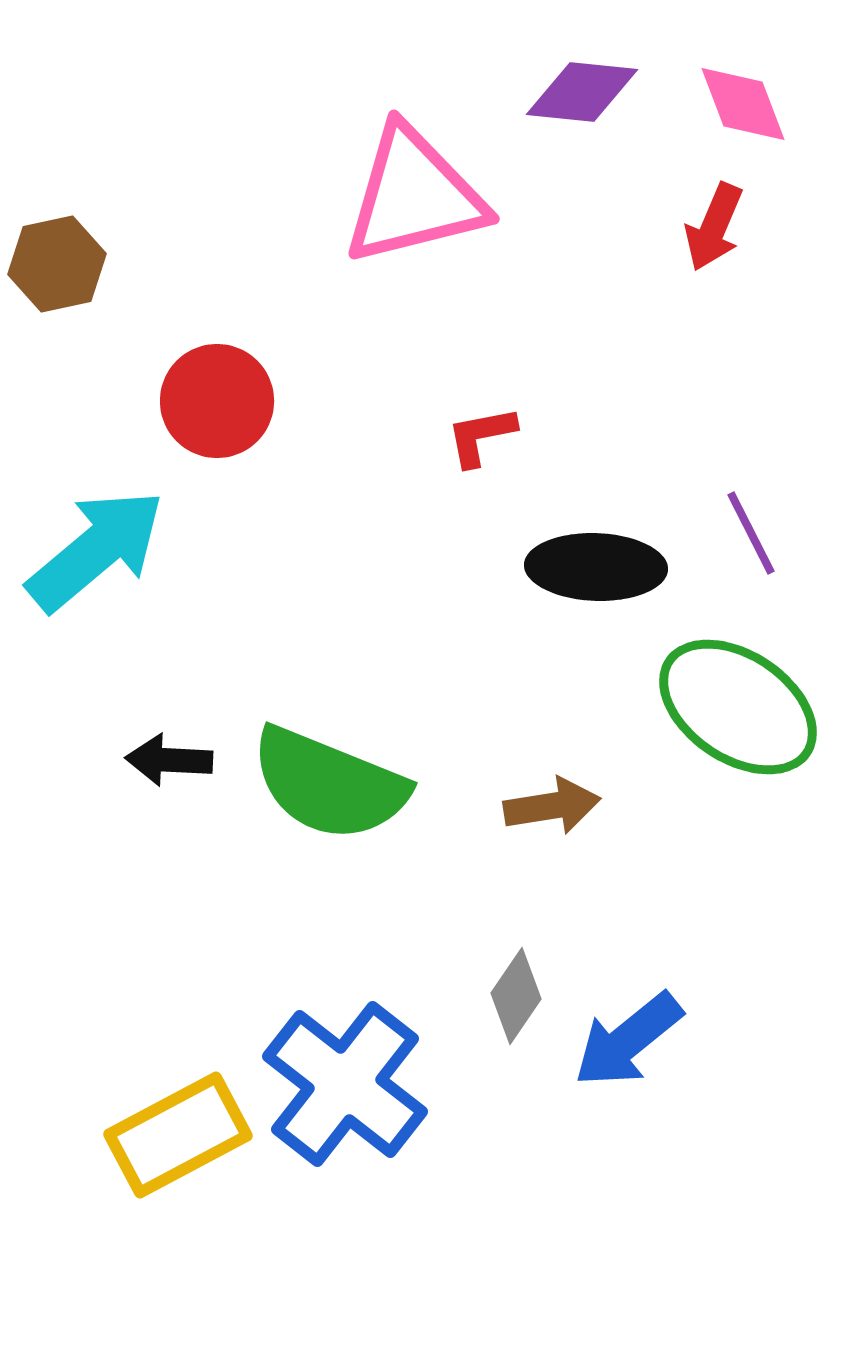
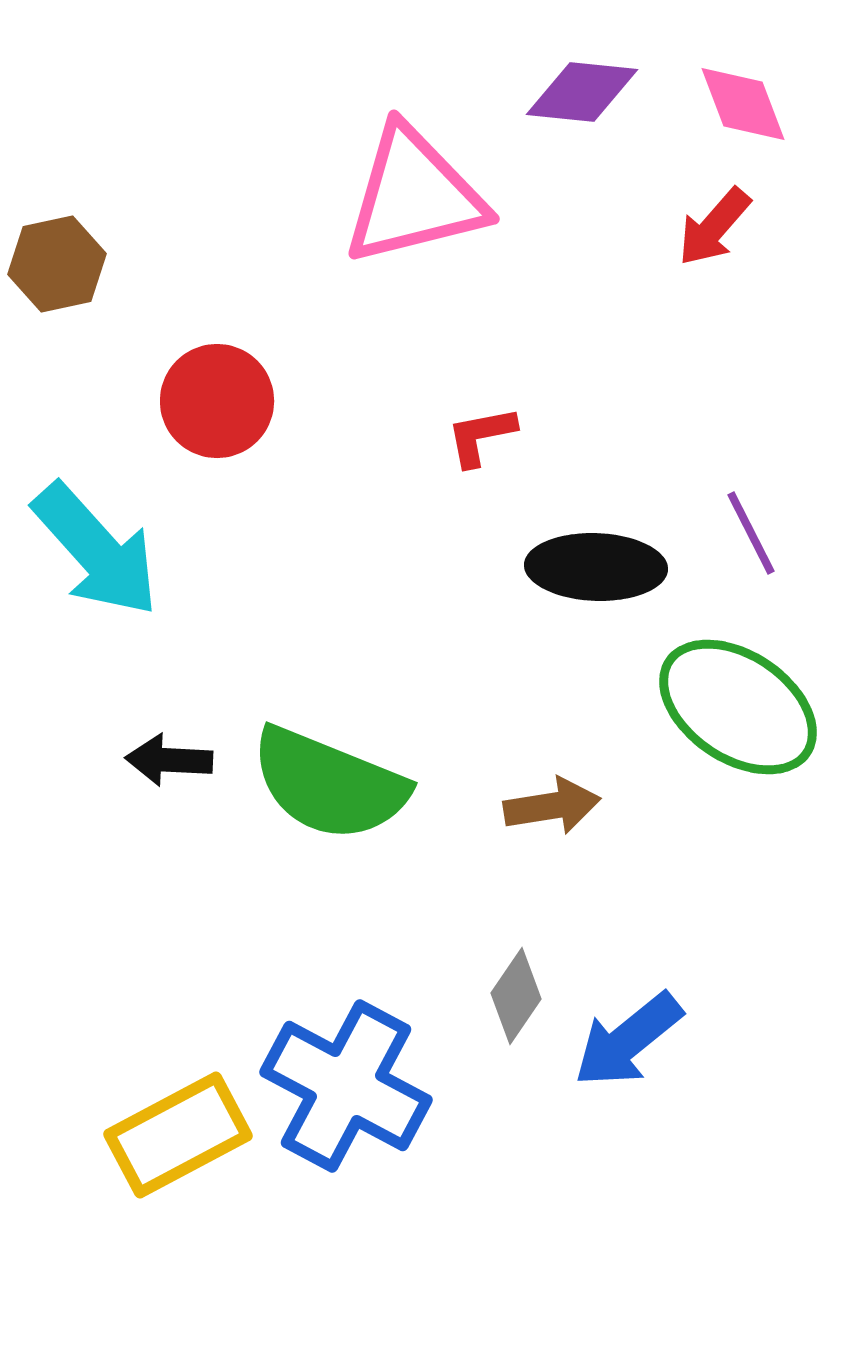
red arrow: rotated 18 degrees clockwise
cyan arrow: rotated 88 degrees clockwise
blue cross: moved 1 px right, 2 px down; rotated 10 degrees counterclockwise
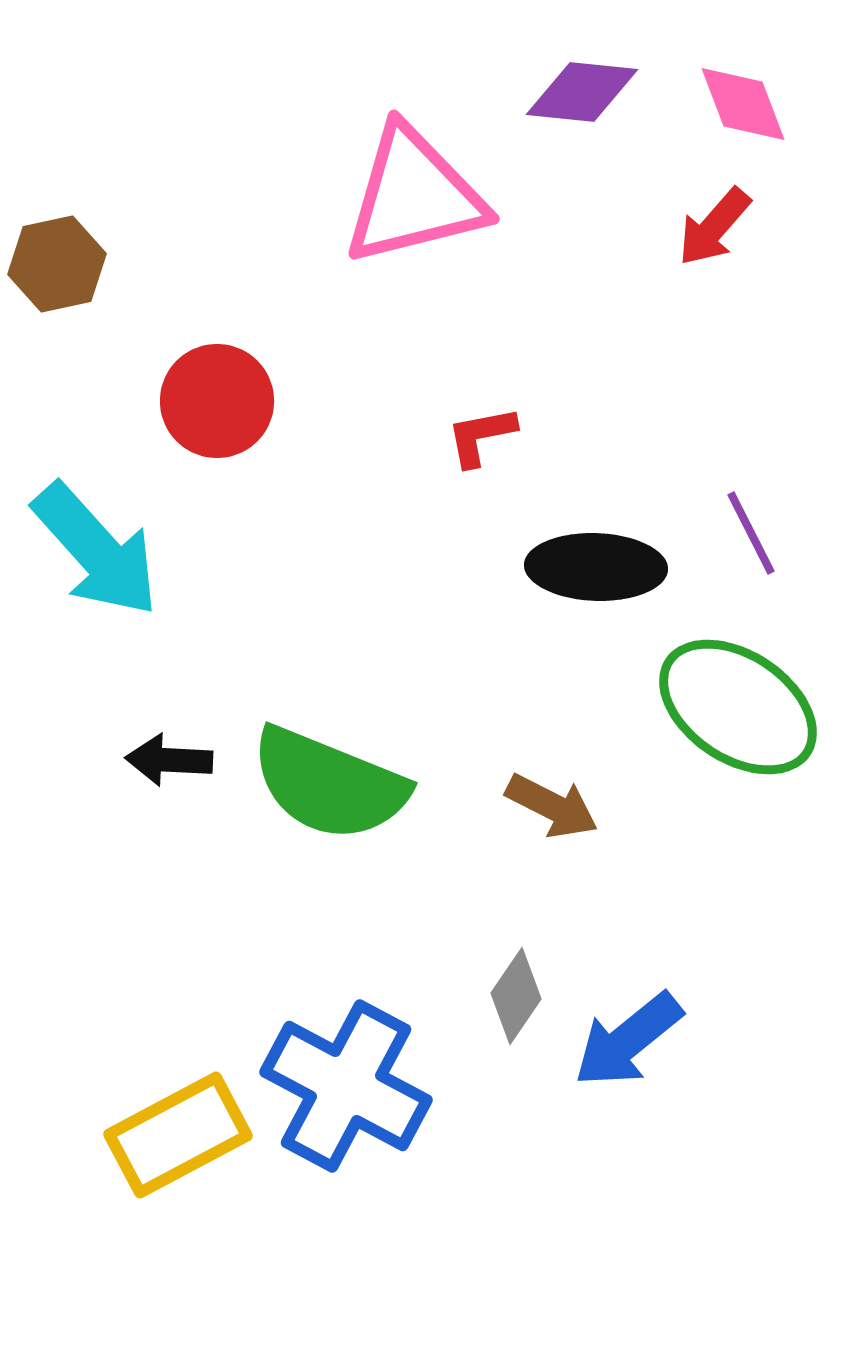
brown arrow: rotated 36 degrees clockwise
